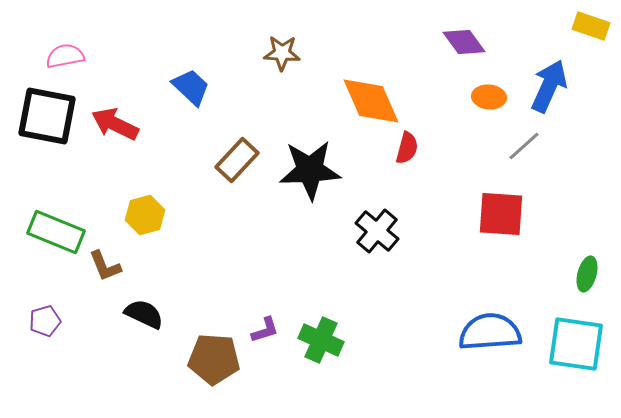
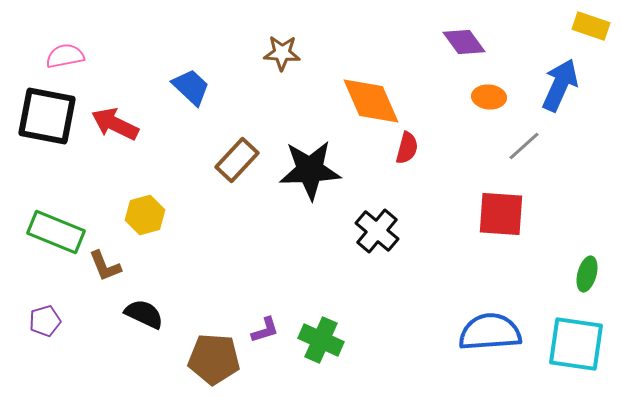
blue arrow: moved 11 px right, 1 px up
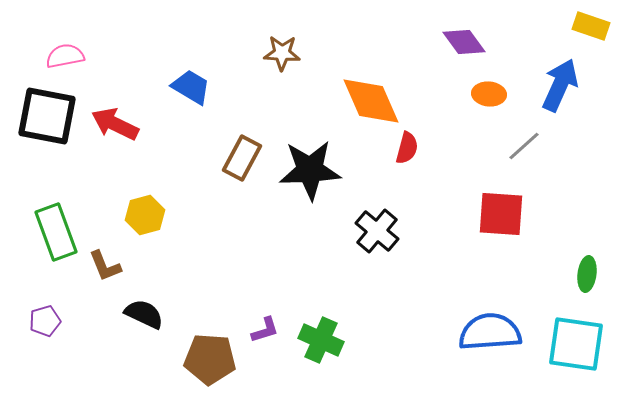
blue trapezoid: rotated 12 degrees counterclockwise
orange ellipse: moved 3 px up
brown rectangle: moved 5 px right, 2 px up; rotated 15 degrees counterclockwise
green rectangle: rotated 48 degrees clockwise
green ellipse: rotated 8 degrees counterclockwise
brown pentagon: moved 4 px left
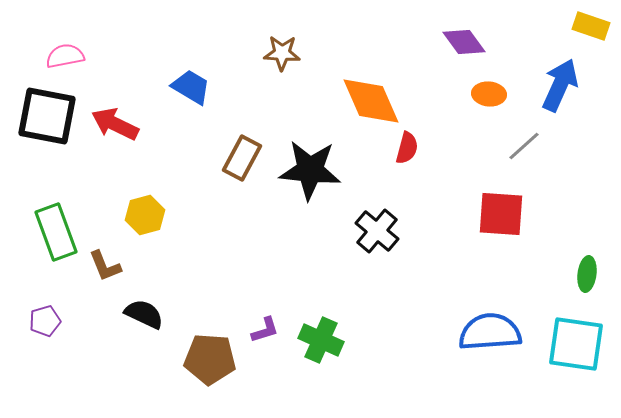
black star: rotated 8 degrees clockwise
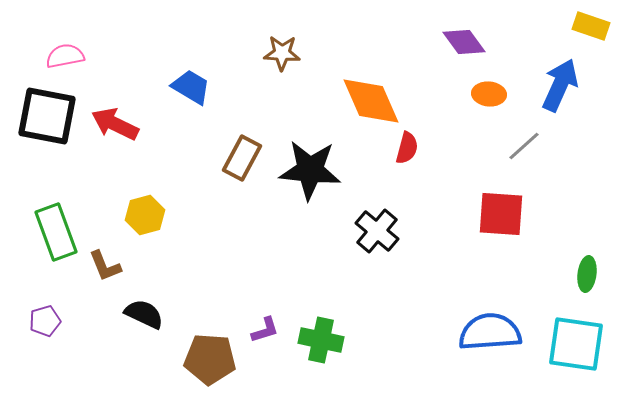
green cross: rotated 12 degrees counterclockwise
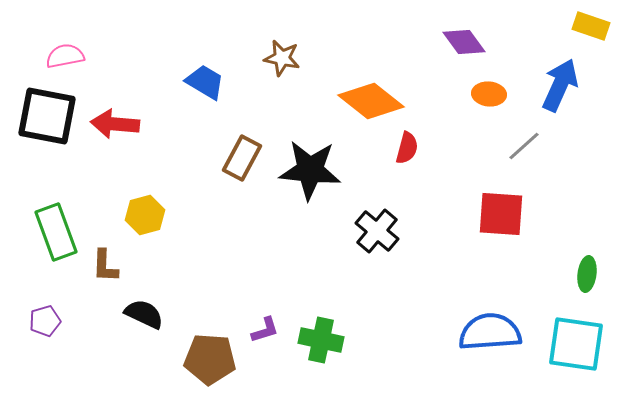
brown star: moved 5 px down; rotated 9 degrees clockwise
blue trapezoid: moved 14 px right, 5 px up
orange diamond: rotated 28 degrees counterclockwise
red arrow: rotated 21 degrees counterclockwise
brown L-shape: rotated 24 degrees clockwise
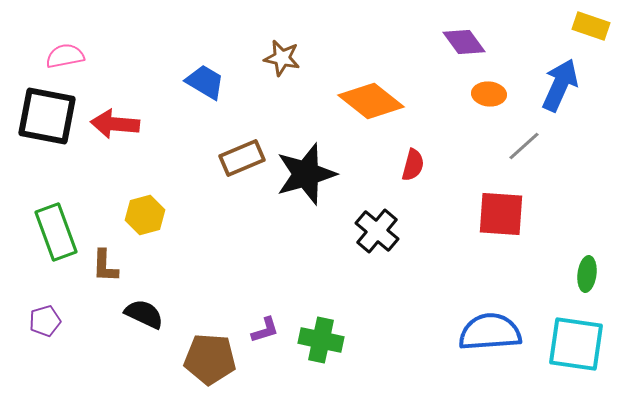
red semicircle: moved 6 px right, 17 px down
brown rectangle: rotated 39 degrees clockwise
black star: moved 4 px left, 4 px down; rotated 22 degrees counterclockwise
